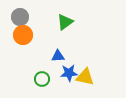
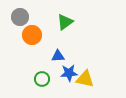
orange circle: moved 9 px right
yellow triangle: moved 2 px down
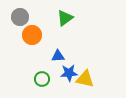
green triangle: moved 4 px up
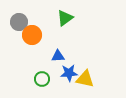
gray circle: moved 1 px left, 5 px down
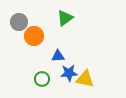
orange circle: moved 2 px right, 1 px down
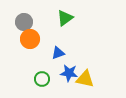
gray circle: moved 5 px right
orange circle: moved 4 px left, 3 px down
blue triangle: moved 3 px up; rotated 16 degrees counterclockwise
blue star: rotated 12 degrees clockwise
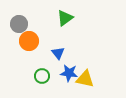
gray circle: moved 5 px left, 2 px down
orange circle: moved 1 px left, 2 px down
blue triangle: rotated 48 degrees counterclockwise
green circle: moved 3 px up
